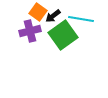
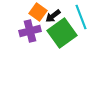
cyan line: moved 2 px up; rotated 60 degrees clockwise
green square: moved 1 px left, 2 px up
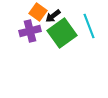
cyan line: moved 8 px right, 9 px down
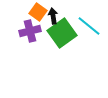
black arrow: rotated 119 degrees clockwise
cyan line: rotated 30 degrees counterclockwise
